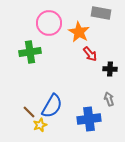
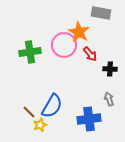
pink circle: moved 15 px right, 22 px down
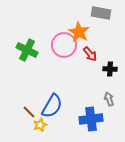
green cross: moved 3 px left, 2 px up; rotated 35 degrees clockwise
blue cross: moved 2 px right
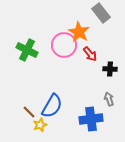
gray rectangle: rotated 42 degrees clockwise
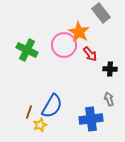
brown line: rotated 64 degrees clockwise
